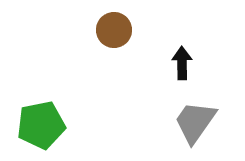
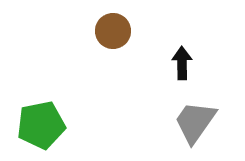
brown circle: moved 1 px left, 1 px down
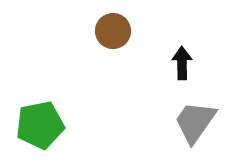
green pentagon: moved 1 px left
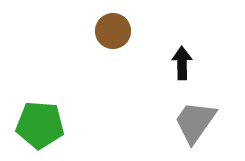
green pentagon: rotated 15 degrees clockwise
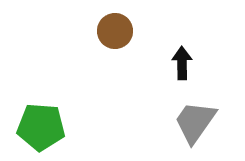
brown circle: moved 2 px right
green pentagon: moved 1 px right, 2 px down
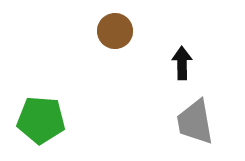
gray trapezoid: rotated 45 degrees counterclockwise
green pentagon: moved 7 px up
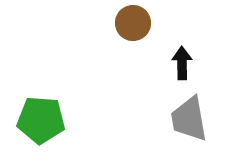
brown circle: moved 18 px right, 8 px up
gray trapezoid: moved 6 px left, 3 px up
